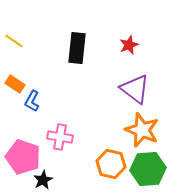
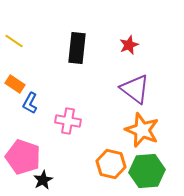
blue L-shape: moved 2 px left, 2 px down
pink cross: moved 8 px right, 16 px up
green hexagon: moved 1 px left, 2 px down
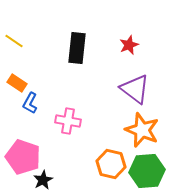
orange rectangle: moved 2 px right, 1 px up
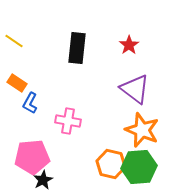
red star: rotated 12 degrees counterclockwise
pink pentagon: moved 9 px right; rotated 24 degrees counterclockwise
green hexagon: moved 8 px left, 4 px up
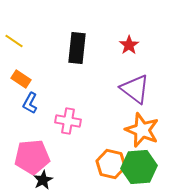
orange rectangle: moved 4 px right, 4 px up
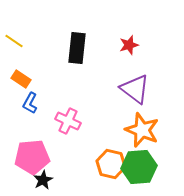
red star: rotated 18 degrees clockwise
pink cross: rotated 15 degrees clockwise
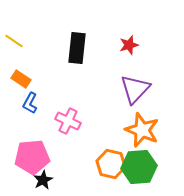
purple triangle: rotated 36 degrees clockwise
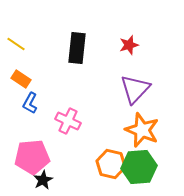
yellow line: moved 2 px right, 3 px down
